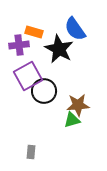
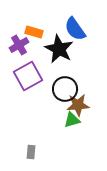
purple cross: rotated 24 degrees counterclockwise
black circle: moved 21 px right, 2 px up
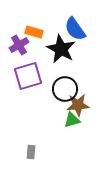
black star: moved 2 px right
purple square: rotated 12 degrees clockwise
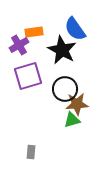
orange rectangle: rotated 24 degrees counterclockwise
black star: moved 1 px right, 1 px down
brown star: moved 1 px left, 1 px up
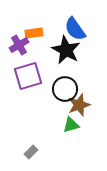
orange rectangle: moved 1 px down
black star: moved 4 px right
brown star: moved 2 px right, 1 px down; rotated 15 degrees counterclockwise
green triangle: moved 1 px left, 5 px down
gray rectangle: rotated 40 degrees clockwise
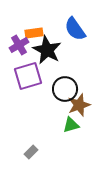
black star: moved 19 px left
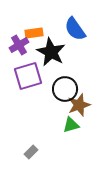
black star: moved 4 px right, 2 px down
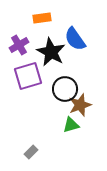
blue semicircle: moved 10 px down
orange rectangle: moved 8 px right, 15 px up
brown star: moved 1 px right
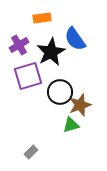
black star: rotated 16 degrees clockwise
black circle: moved 5 px left, 3 px down
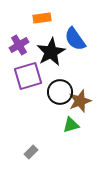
brown star: moved 4 px up
